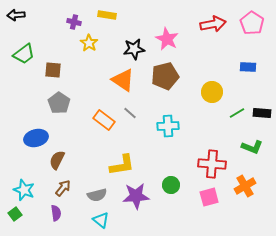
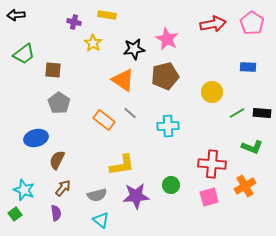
yellow star: moved 4 px right
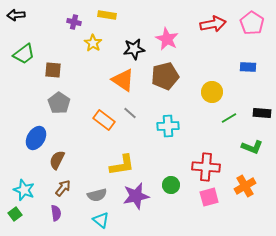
green line: moved 8 px left, 5 px down
blue ellipse: rotated 45 degrees counterclockwise
red cross: moved 6 px left, 3 px down
purple star: rotated 8 degrees counterclockwise
